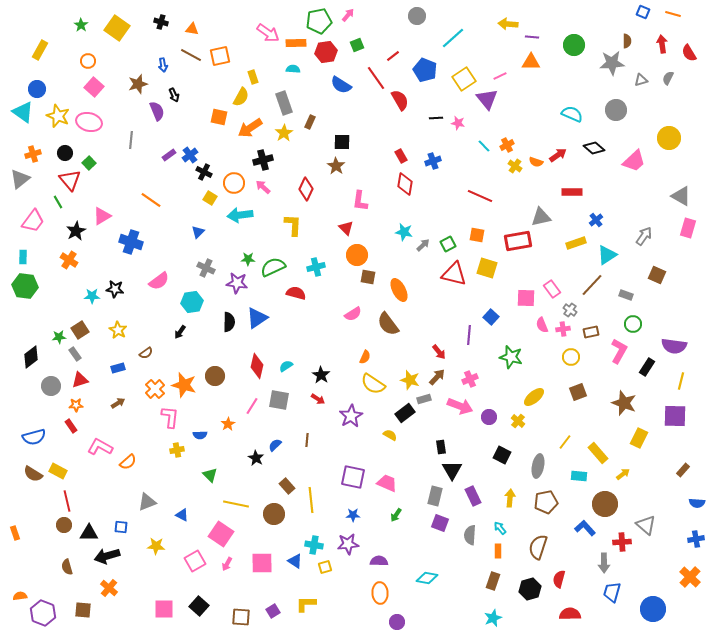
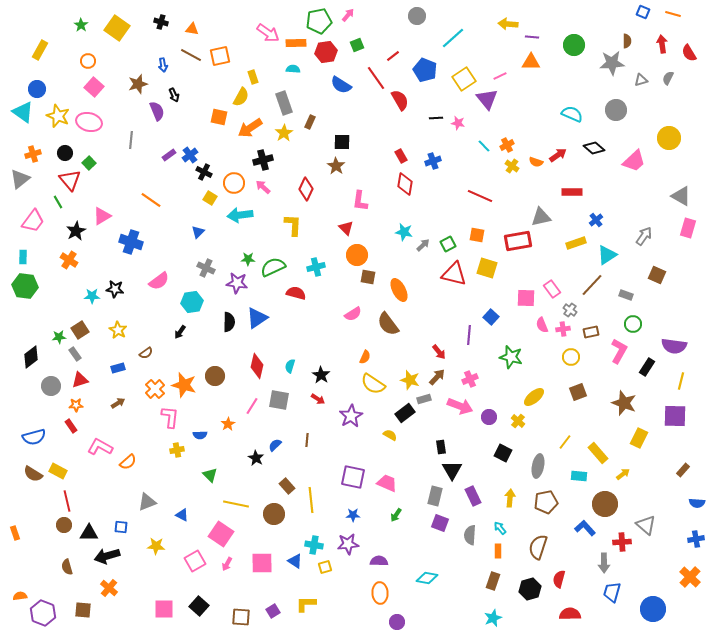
yellow cross at (515, 166): moved 3 px left
cyan semicircle at (286, 366): moved 4 px right; rotated 40 degrees counterclockwise
black square at (502, 455): moved 1 px right, 2 px up
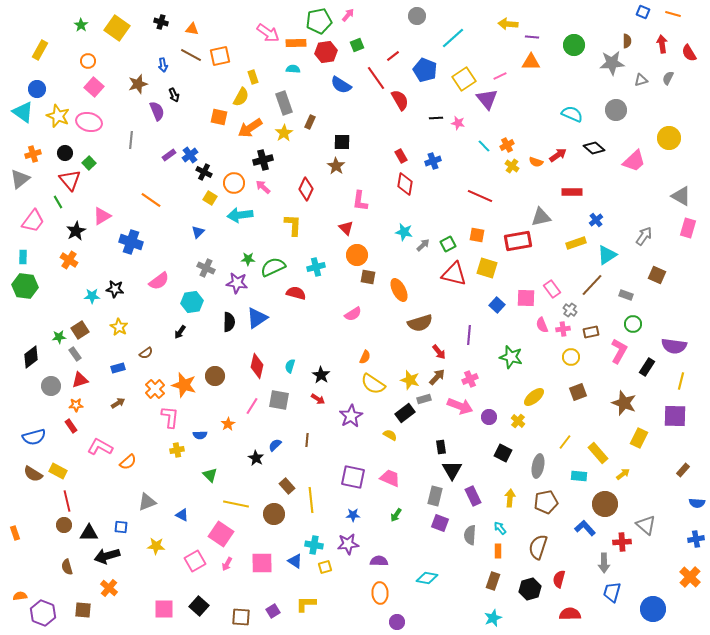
blue square at (491, 317): moved 6 px right, 12 px up
brown semicircle at (388, 324): moved 32 px right, 1 px up; rotated 70 degrees counterclockwise
yellow star at (118, 330): moved 1 px right, 3 px up
pink trapezoid at (387, 483): moved 3 px right, 5 px up
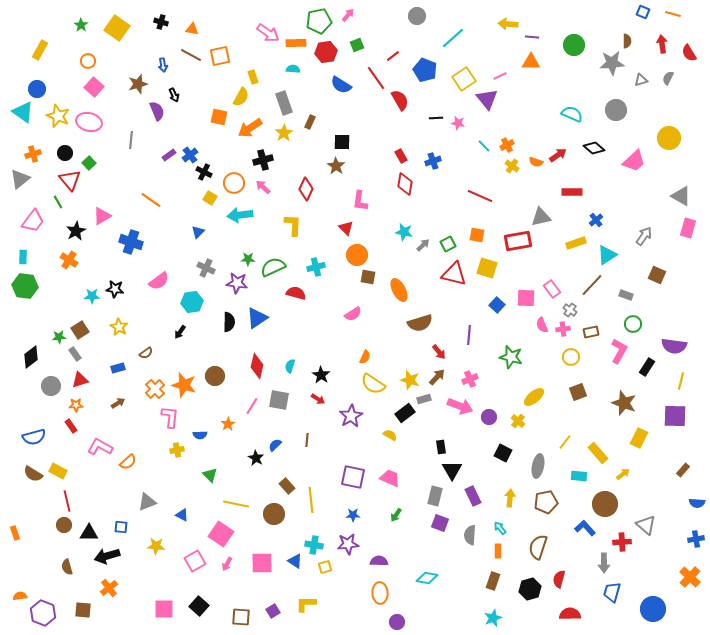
orange cross at (109, 588): rotated 12 degrees clockwise
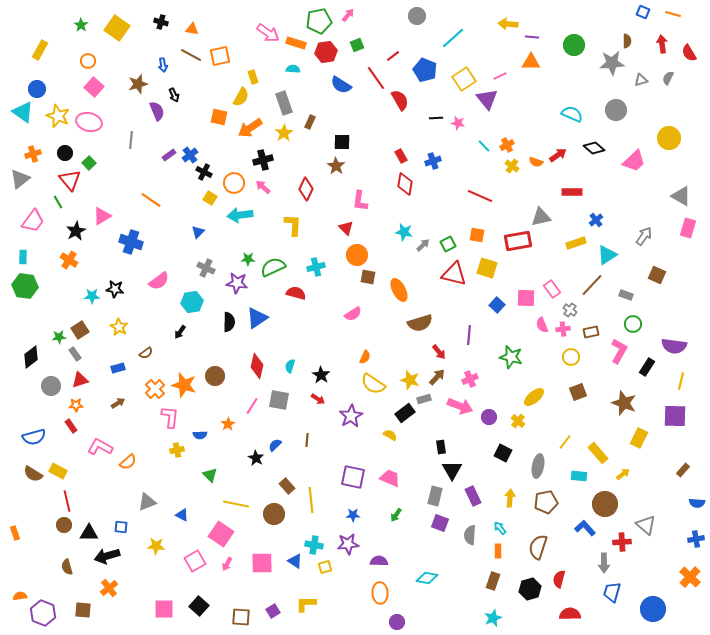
orange rectangle at (296, 43): rotated 18 degrees clockwise
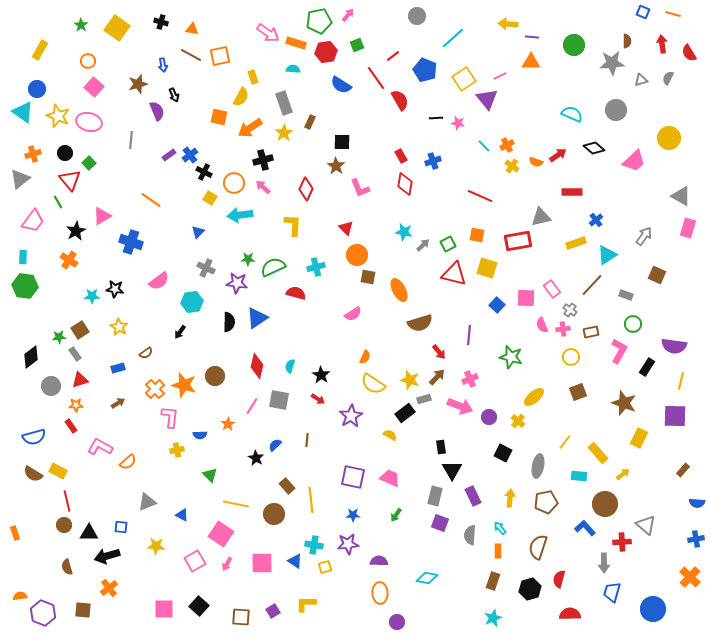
pink L-shape at (360, 201): moved 13 px up; rotated 30 degrees counterclockwise
